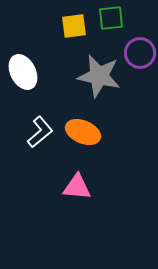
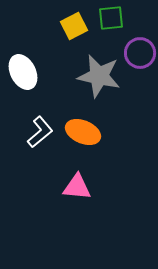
yellow square: rotated 20 degrees counterclockwise
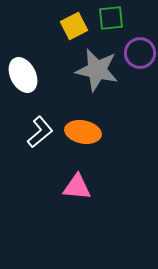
white ellipse: moved 3 px down
gray star: moved 2 px left, 6 px up
orange ellipse: rotated 12 degrees counterclockwise
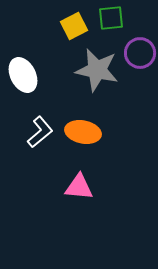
pink triangle: moved 2 px right
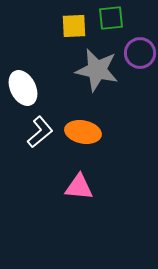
yellow square: rotated 24 degrees clockwise
white ellipse: moved 13 px down
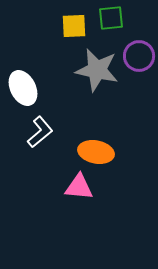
purple circle: moved 1 px left, 3 px down
orange ellipse: moved 13 px right, 20 px down
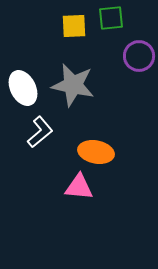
gray star: moved 24 px left, 15 px down
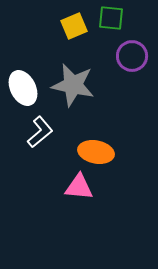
green square: rotated 12 degrees clockwise
yellow square: rotated 20 degrees counterclockwise
purple circle: moved 7 px left
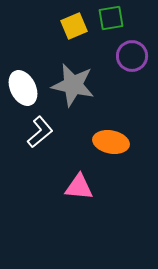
green square: rotated 16 degrees counterclockwise
orange ellipse: moved 15 px right, 10 px up
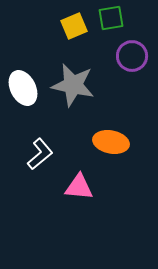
white L-shape: moved 22 px down
